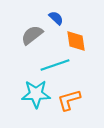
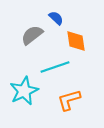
cyan line: moved 2 px down
cyan star: moved 12 px left, 3 px up; rotated 24 degrees counterclockwise
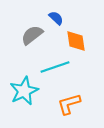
orange L-shape: moved 4 px down
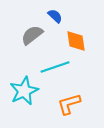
blue semicircle: moved 1 px left, 2 px up
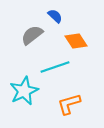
orange diamond: rotated 25 degrees counterclockwise
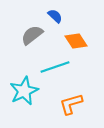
orange L-shape: moved 2 px right
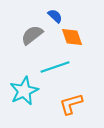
orange diamond: moved 4 px left, 4 px up; rotated 15 degrees clockwise
